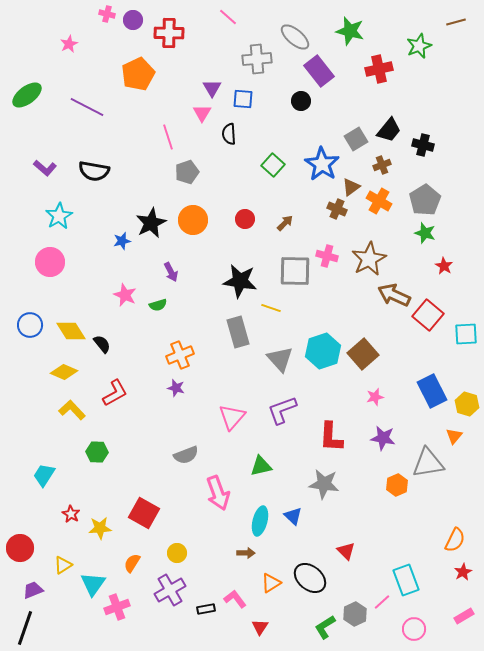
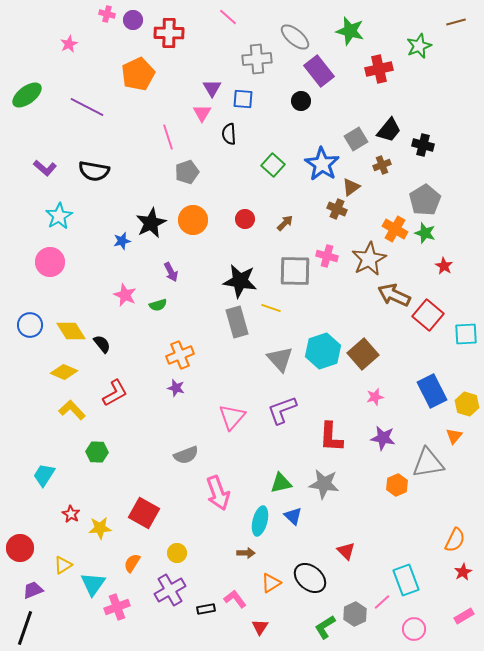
orange cross at (379, 201): moved 16 px right, 28 px down
gray rectangle at (238, 332): moved 1 px left, 10 px up
green triangle at (261, 466): moved 20 px right, 17 px down
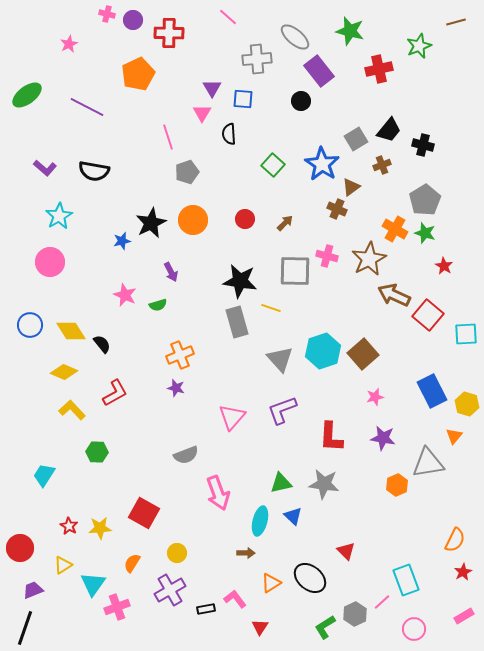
red star at (71, 514): moved 2 px left, 12 px down
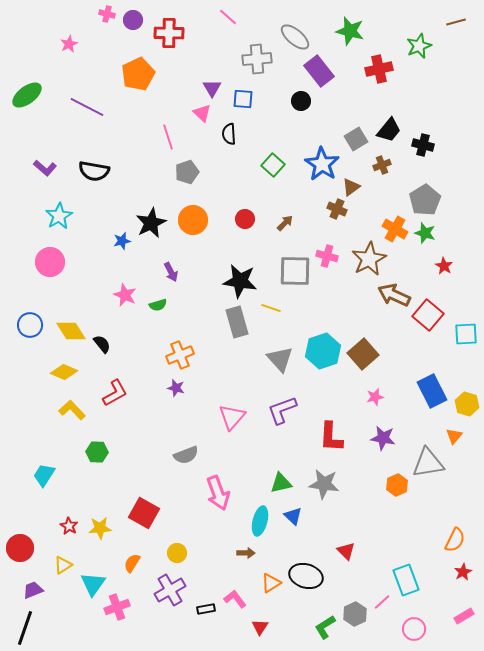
pink triangle at (202, 113): rotated 18 degrees counterclockwise
black ellipse at (310, 578): moved 4 px left, 2 px up; rotated 24 degrees counterclockwise
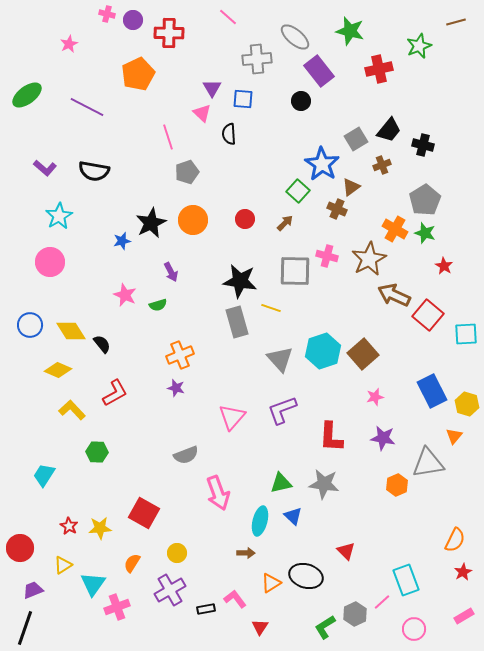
green square at (273, 165): moved 25 px right, 26 px down
yellow diamond at (64, 372): moved 6 px left, 2 px up
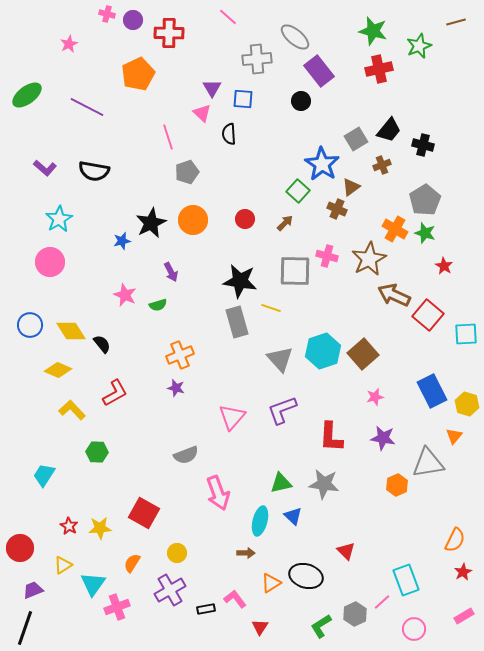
green star at (350, 31): moved 23 px right
cyan star at (59, 216): moved 3 px down
green L-shape at (325, 627): moved 4 px left, 1 px up
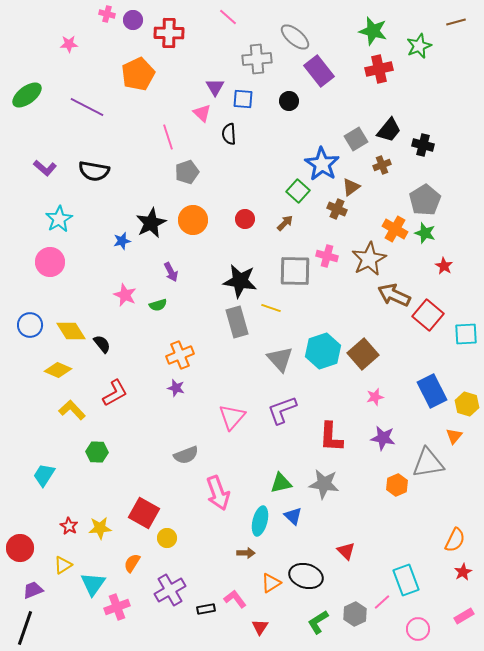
pink star at (69, 44): rotated 24 degrees clockwise
purple triangle at (212, 88): moved 3 px right, 1 px up
black circle at (301, 101): moved 12 px left
yellow circle at (177, 553): moved 10 px left, 15 px up
green L-shape at (321, 626): moved 3 px left, 4 px up
pink circle at (414, 629): moved 4 px right
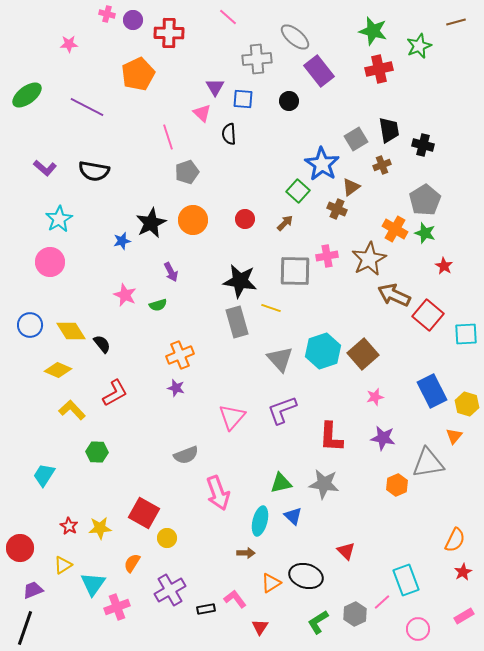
black trapezoid at (389, 130): rotated 48 degrees counterclockwise
pink cross at (327, 256): rotated 25 degrees counterclockwise
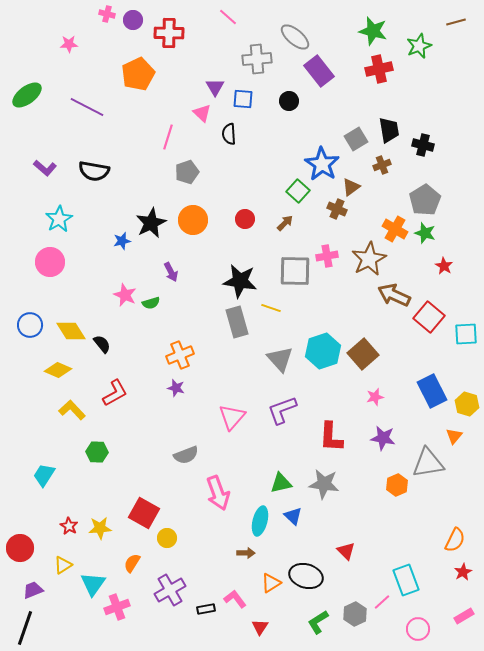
pink line at (168, 137): rotated 35 degrees clockwise
green semicircle at (158, 305): moved 7 px left, 2 px up
red square at (428, 315): moved 1 px right, 2 px down
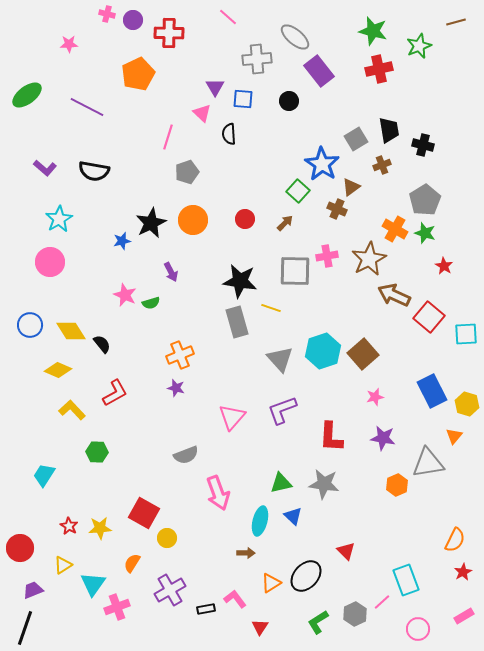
black ellipse at (306, 576): rotated 64 degrees counterclockwise
